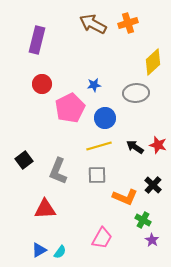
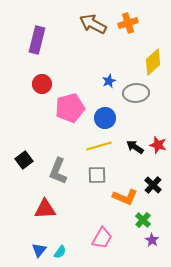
blue star: moved 15 px right, 4 px up; rotated 16 degrees counterclockwise
pink pentagon: rotated 12 degrees clockwise
green cross: rotated 14 degrees clockwise
blue triangle: rotated 21 degrees counterclockwise
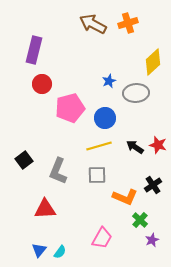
purple rectangle: moved 3 px left, 10 px down
black cross: rotated 12 degrees clockwise
green cross: moved 3 px left
purple star: rotated 16 degrees clockwise
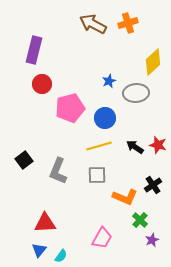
red triangle: moved 14 px down
cyan semicircle: moved 1 px right, 4 px down
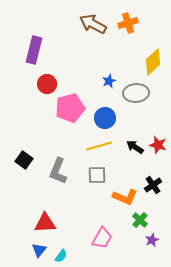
red circle: moved 5 px right
black square: rotated 18 degrees counterclockwise
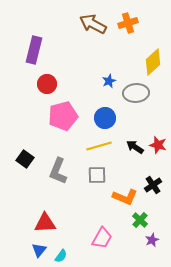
pink pentagon: moved 7 px left, 8 px down
black square: moved 1 px right, 1 px up
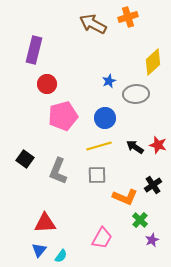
orange cross: moved 6 px up
gray ellipse: moved 1 px down
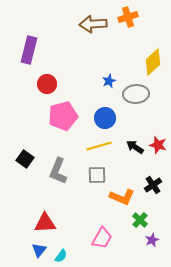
brown arrow: rotated 32 degrees counterclockwise
purple rectangle: moved 5 px left
orange L-shape: moved 3 px left
